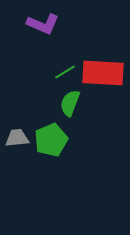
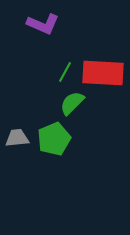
green line: rotated 30 degrees counterclockwise
green semicircle: moved 2 px right; rotated 24 degrees clockwise
green pentagon: moved 3 px right, 1 px up
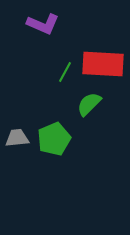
red rectangle: moved 9 px up
green semicircle: moved 17 px right, 1 px down
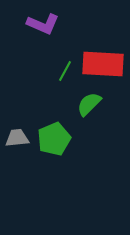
green line: moved 1 px up
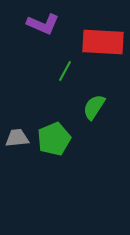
red rectangle: moved 22 px up
green semicircle: moved 5 px right, 3 px down; rotated 12 degrees counterclockwise
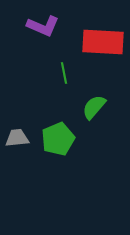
purple L-shape: moved 2 px down
green line: moved 1 px left, 2 px down; rotated 40 degrees counterclockwise
green semicircle: rotated 8 degrees clockwise
green pentagon: moved 4 px right
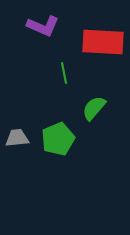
green semicircle: moved 1 px down
